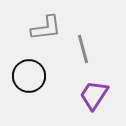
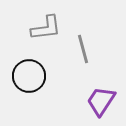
purple trapezoid: moved 7 px right, 6 px down
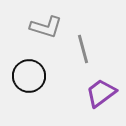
gray L-shape: moved 1 px up; rotated 24 degrees clockwise
purple trapezoid: moved 8 px up; rotated 20 degrees clockwise
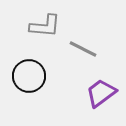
gray L-shape: moved 1 px left, 1 px up; rotated 12 degrees counterclockwise
gray line: rotated 48 degrees counterclockwise
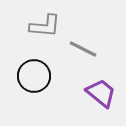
black circle: moved 5 px right
purple trapezoid: rotated 76 degrees clockwise
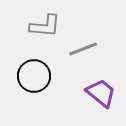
gray line: rotated 48 degrees counterclockwise
